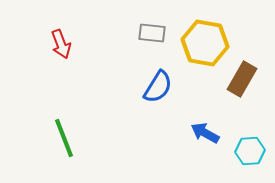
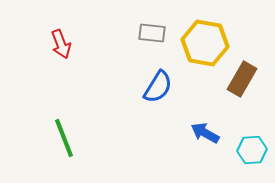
cyan hexagon: moved 2 px right, 1 px up
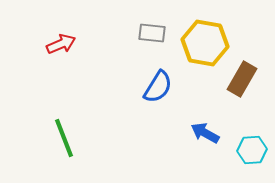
red arrow: rotated 92 degrees counterclockwise
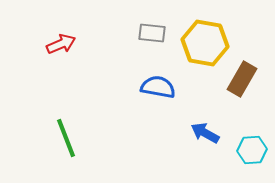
blue semicircle: rotated 112 degrees counterclockwise
green line: moved 2 px right
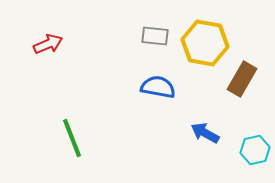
gray rectangle: moved 3 px right, 3 px down
red arrow: moved 13 px left
green line: moved 6 px right
cyan hexagon: moved 3 px right; rotated 8 degrees counterclockwise
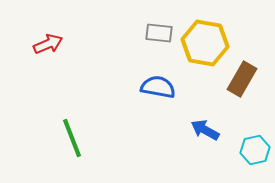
gray rectangle: moved 4 px right, 3 px up
blue arrow: moved 3 px up
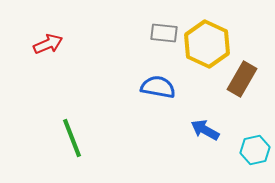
gray rectangle: moved 5 px right
yellow hexagon: moved 2 px right, 1 px down; rotated 15 degrees clockwise
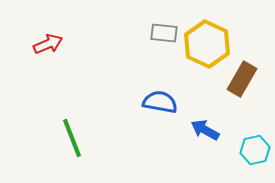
blue semicircle: moved 2 px right, 15 px down
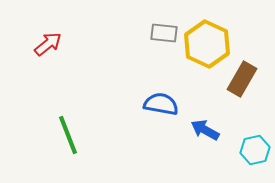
red arrow: rotated 16 degrees counterclockwise
blue semicircle: moved 1 px right, 2 px down
green line: moved 4 px left, 3 px up
